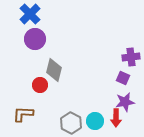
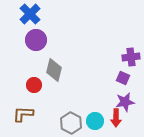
purple circle: moved 1 px right, 1 px down
red circle: moved 6 px left
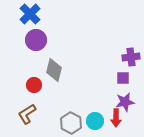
purple square: rotated 24 degrees counterclockwise
brown L-shape: moved 4 px right; rotated 35 degrees counterclockwise
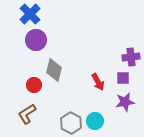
red arrow: moved 18 px left, 36 px up; rotated 30 degrees counterclockwise
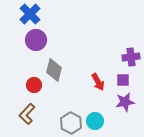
purple square: moved 2 px down
brown L-shape: rotated 15 degrees counterclockwise
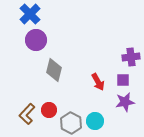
red circle: moved 15 px right, 25 px down
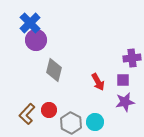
blue cross: moved 9 px down
purple cross: moved 1 px right, 1 px down
cyan circle: moved 1 px down
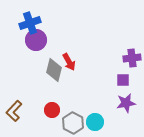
blue cross: rotated 25 degrees clockwise
red arrow: moved 29 px left, 20 px up
purple star: moved 1 px right, 1 px down
red circle: moved 3 px right
brown L-shape: moved 13 px left, 3 px up
gray hexagon: moved 2 px right
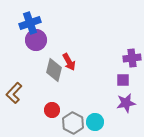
brown L-shape: moved 18 px up
